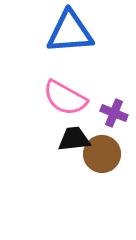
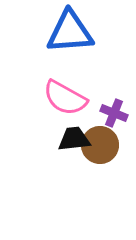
brown circle: moved 2 px left, 9 px up
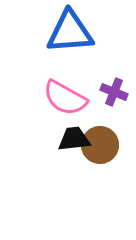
purple cross: moved 21 px up
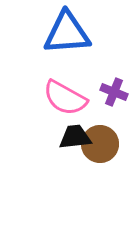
blue triangle: moved 3 px left, 1 px down
black trapezoid: moved 1 px right, 2 px up
brown circle: moved 1 px up
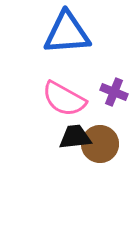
pink semicircle: moved 1 px left, 1 px down
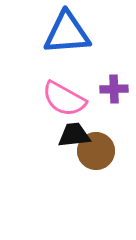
purple cross: moved 3 px up; rotated 24 degrees counterclockwise
black trapezoid: moved 1 px left, 2 px up
brown circle: moved 4 px left, 7 px down
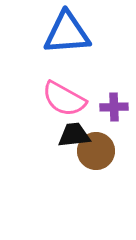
purple cross: moved 18 px down
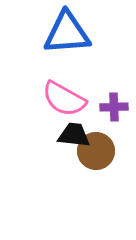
black trapezoid: rotated 12 degrees clockwise
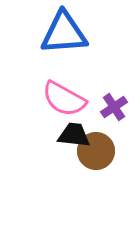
blue triangle: moved 3 px left
purple cross: rotated 32 degrees counterclockwise
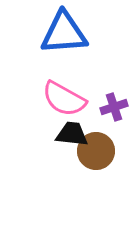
purple cross: rotated 16 degrees clockwise
black trapezoid: moved 2 px left, 1 px up
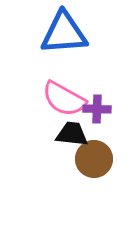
purple cross: moved 17 px left, 2 px down; rotated 20 degrees clockwise
brown circle: moved 2 px left, 8 px down
